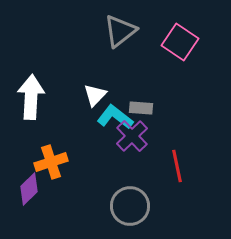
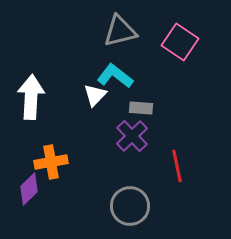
gray triangle: rotated 24 degrees clockwise
cyan L-shape: moved 41 px up
orange cross: rotated 8 degrees clockwise
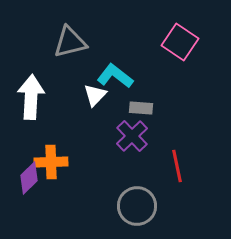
gray triangle: moved 50 px left, 11 px down
orange cross: rotated 8 degrees clockwise
purple diamond: moved 11 px up
gray circle: moved 7 px right
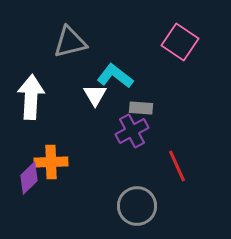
white triangle: rotated 15 degrees counterclockwise
purple cross: moved 5 px up; rotated 16 degrees clockwise
red line: rotated 12 degrees counterclockwise
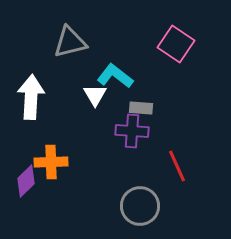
pink square: moved 4 px left, 2 px down
purple cross: rotated 32 degrees clockwise
purple diamond: moved 3 px left, 3 px down
gray circle: moved 3 px right
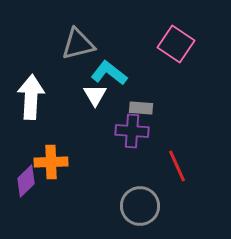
gray triangle: moved 8 px right, 2 px down
cyan L-shape: moved 6 px left, 3 px up
